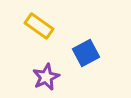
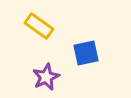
blue square: rotated 16 degrees clockwise
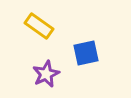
purple star: moved 3 px up
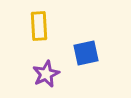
yellow rectangle: rotated 52 degrees clockwise
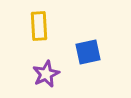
blue square: moved 2 px right, 1 px up
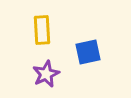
yellow rectangle: moved 3 px right, 4 px down
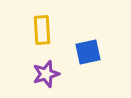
purple star: rotated 8 degrees clockwise
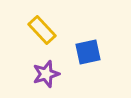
yellow rectangle: rotated 40 degrees counterclockwise
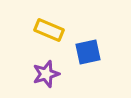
yellow rectangle: moved 7 px right; rotated 24 degrees counterclockwise
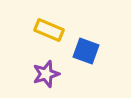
blue square: moved 2 px left, 1 px up; rotated 32 degrees clockwise
